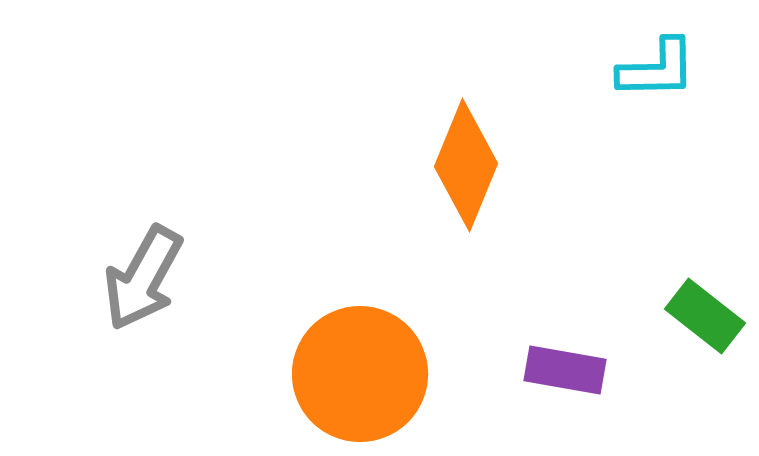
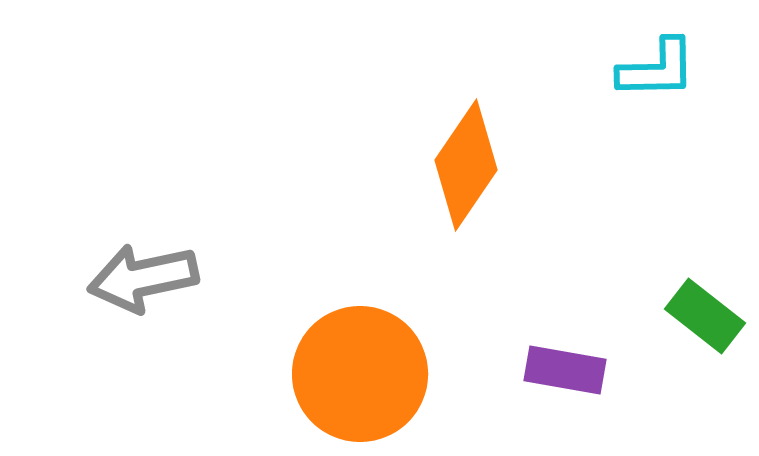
orange diamond: rotated 12 degrees clockwise
gray arrow: rotated 49 degrees clockwise
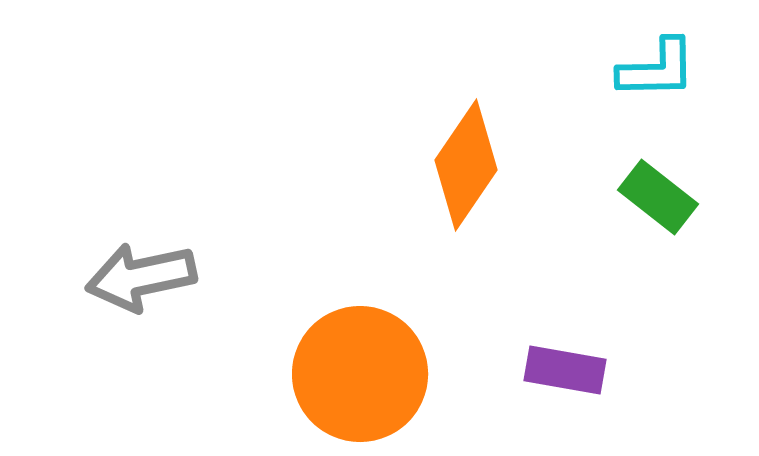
gray arrow: moved 2 px left, 1 px up
green rectangle: moved 47 px left, 119 px up
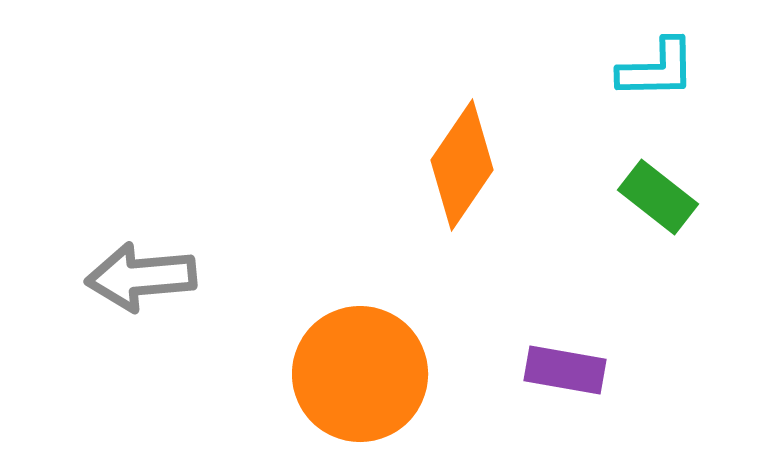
orange diamond: moved 4 px left
gray arrow: rotated 7 degrees clockwise
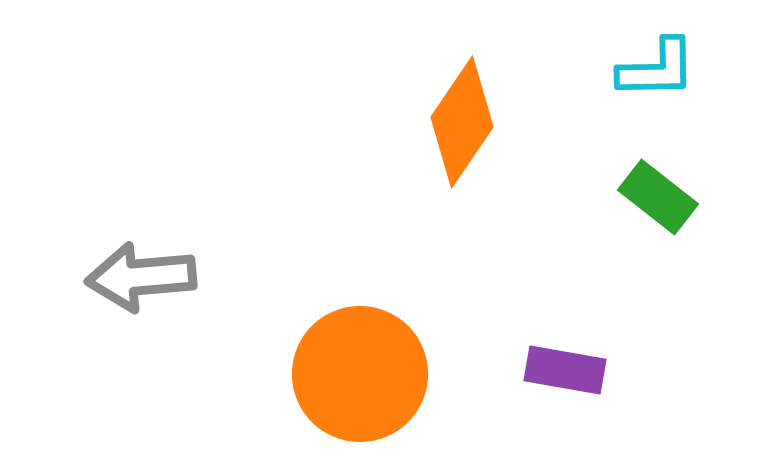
orange diamond: moved 43 px up
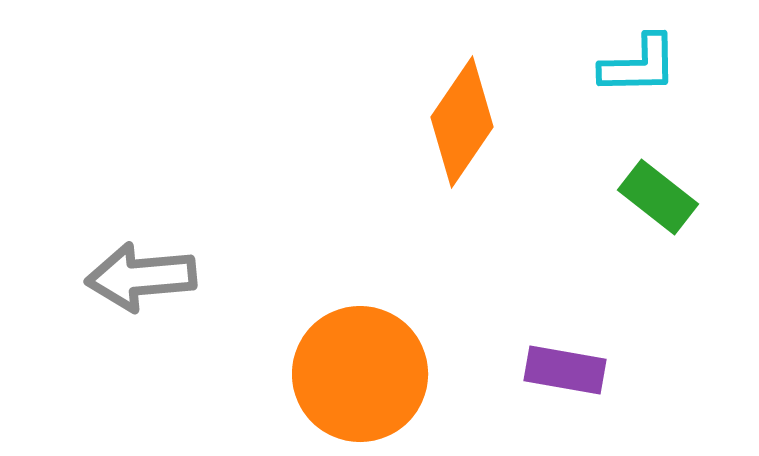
cyan L-shape: moved 18 px left, 4 px up
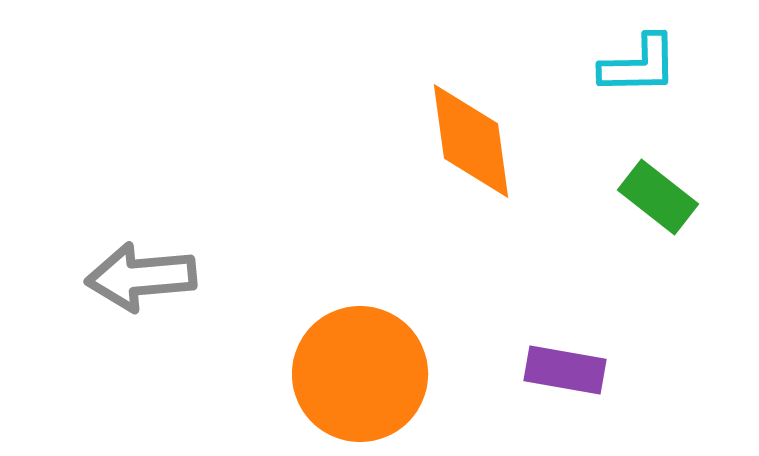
orange diamond: moved 9 px right, 19 px down; rotated 42 degrees counterclockwise
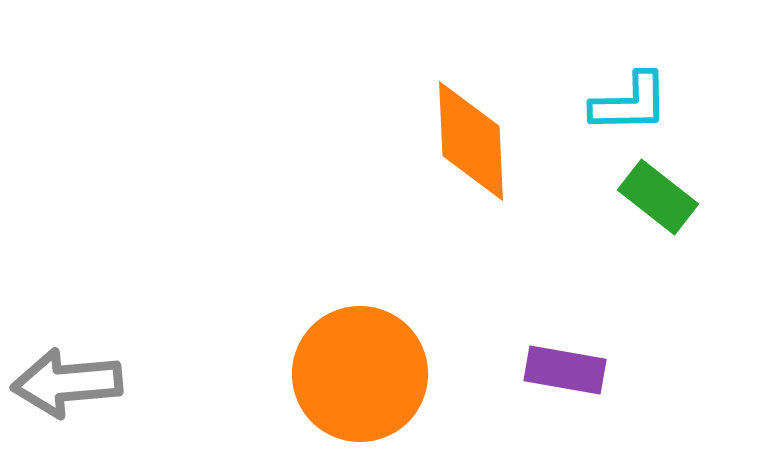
cyan L-shape: moved 9 px left, 38 px down
orange diamond: rotated 5 degrees clockwise
gray arrow: moved 74 px left, 106 px down
